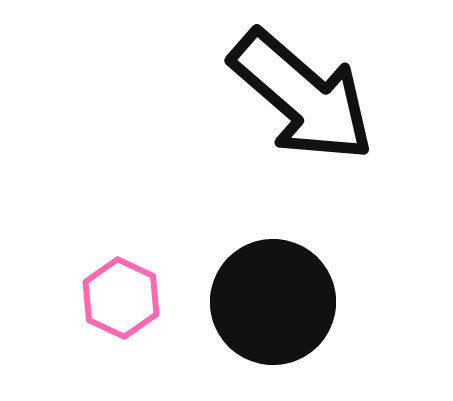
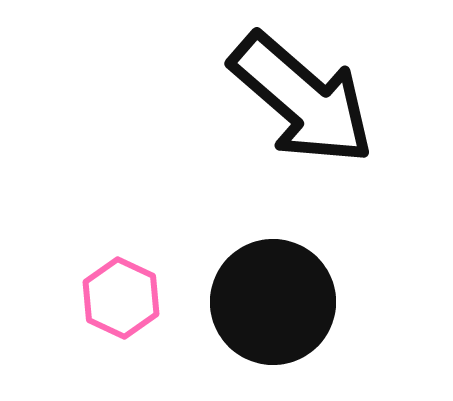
black arrow: moved 3 px down
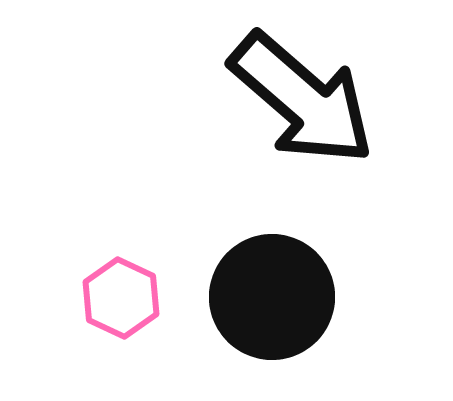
black circle: moved 1 px left, 5 px up
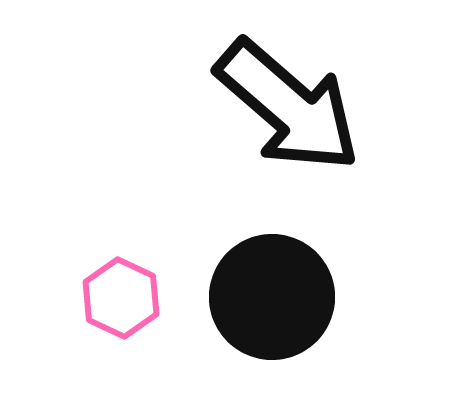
black arrow: moved 14 px left, 7 px down
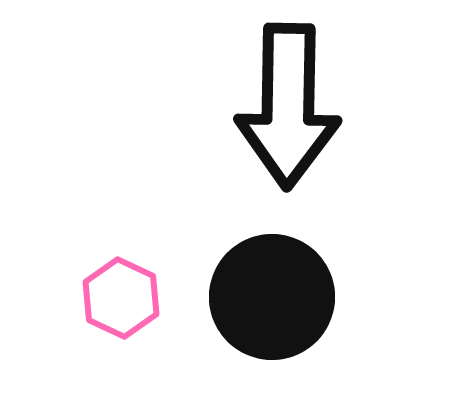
black arrow: rotated 50 degrees clockwise
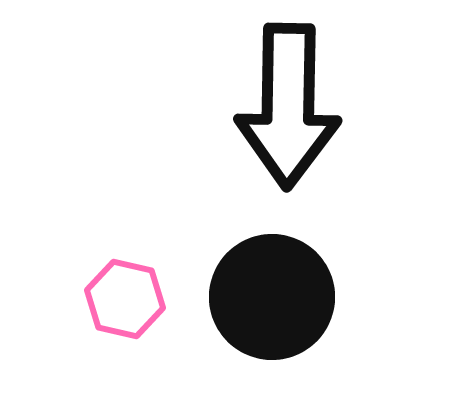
pink hexagon: moved 4 px right, 1 px down; rotated 12 degrees counterclockwise
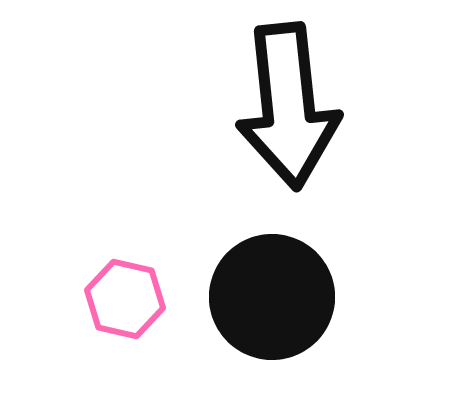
black arrow: rotated 7 degrees counterclockwise
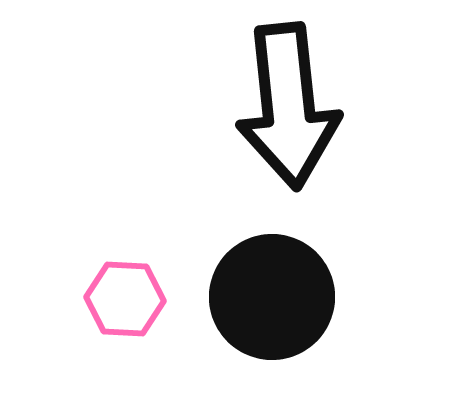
pink hexagon: rotated 10 degrees counterclockwise
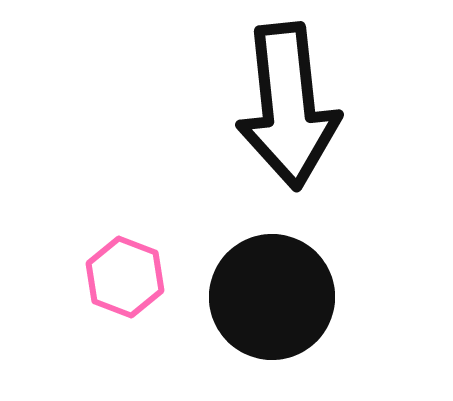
pink hexagon: moved 22 px up; rotated 18 degrees clockwise
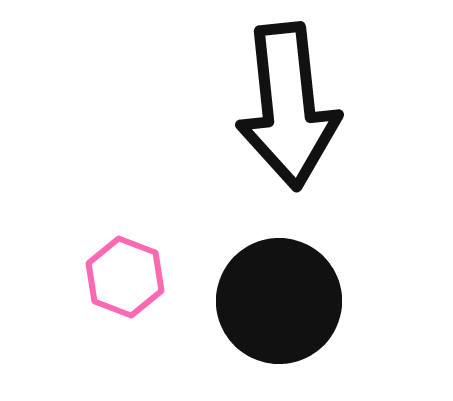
black circle: moved 7 px right, 4 px down
